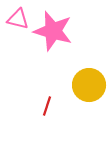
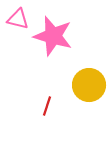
pink star: moved 5 px down
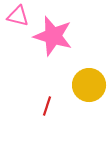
pink triangle: moved 3 px up
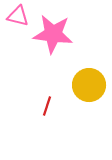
pink star: moved 2 px up; rotated 9 degrees counterclockwise
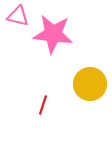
yellow circle: moved 1 px right, 1 px up
red line: moved 4 px left, 1 px up
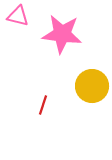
pink star: moved 9 px right
yellow circle: moved 2 px right, 2 px down
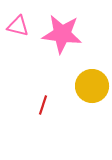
pink triangle: moved 10 px down
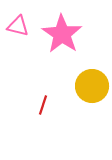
pink star: rotated 27 degrees clockwise
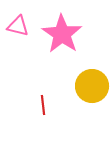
red line: rotated 24 degrees counterclockwise
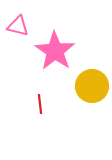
pink star: moved 7 px left, 17 px down
red line: moved 3 px left, 1 px up
